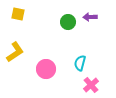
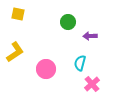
purple arrow: moved 19 px down
pink cross: moved 1 px right, 1 px up
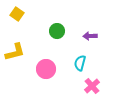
yellow square: moved 1 px left; rotated 24 degrees clockwise
green circle: moved 11 px left, 9 px down
yellow L-shape: rotated 20 degrees clockwise
pink cross: moved 2 px down
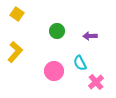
yellow L-shape: rotated 35 degrees counterclockwise
cyan semicircle: rotated 42 degrees counterclockwise
pink circle: moved 8 px right, 2 px down
pink cross: moved 4 px right, 4 px up
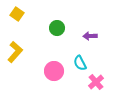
green circle: moved 3 px up
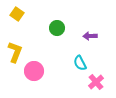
yellow L-shape: rotated 20 degrees counterclockwise
pink circle: moved 20 px left
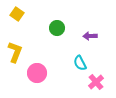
pink circle: moved 3 px right, 2 px down
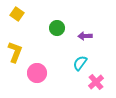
purple arrow: moved 5 px left
cyan semicircle: rotated 63 degrees clockwise
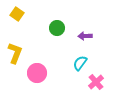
yellow L-shape: moved 1 px down
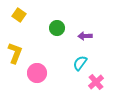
yellow square: moved 2 px right, 1 px down
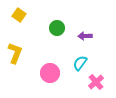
pink circle: moved 13 px right
